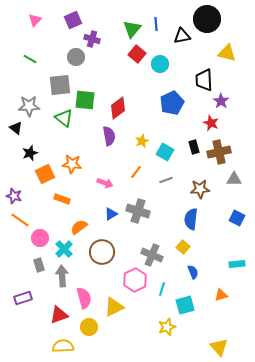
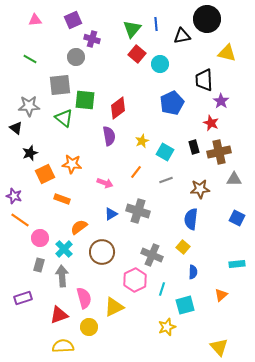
pink triangle at (35, 20): rotated 40 degrees clockwise
gray rectangle at (39, 265): rotated 32 degrees clockwise
blue semicircle at (193, 272): rotated 24 degrees clockwise
orange triangle at (221, 295): rotated 24 degrees counterclockwise
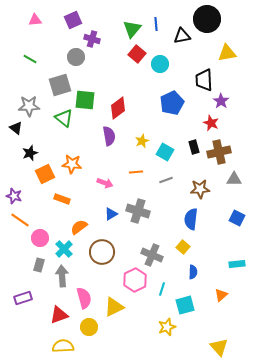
yellow triangle at (227, 53): rotated 24 degrees counterclockwise
gray square at (60, 85): rotated 10 degrees counterclockwise
orange line at (136, 172): rotated 48 degrees clockwise
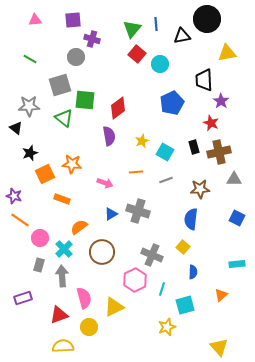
purple square at (73, 20): rotated 18 degrees clockwise
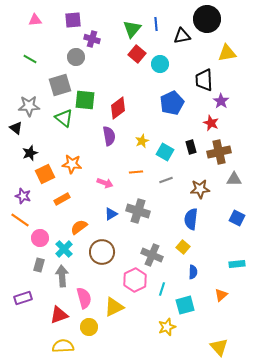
black rectangle at (194, 147): moved 3 px left
purple star at (14, 196): moved 9 px right
orange rectangle at (62, 199): rotated 49 degrees counterclockwise
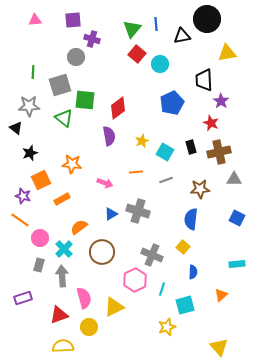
green line at (30, 59): moved 3 px right, 13 px down; rotated 64 degrees clockwise
orange square at (45, 174): moved 4 px left, 6 px down
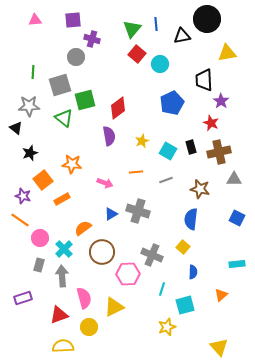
green square at (85, 100): rotated 20 degrees counterclockwise
cyan square at (165, 152): moved 3 px right, 1 px up
orange square at (41, 180): moved 2 px right; rotated 12 degrees counterclockwise
brown star at (200, 189): rotated 18 degrees clockwise
orange semicircle at (79, 227): moved 4 px right, 1 px down
pink hexagon at (135, 280): moved 7 px left, 6 px up; rotated 25 degrees clockwise
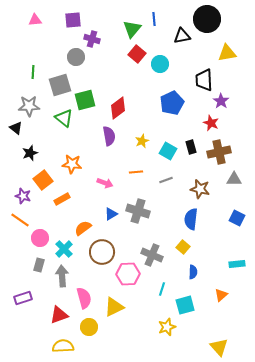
blue line at (156, 24): moved 2 px left, 5 px up
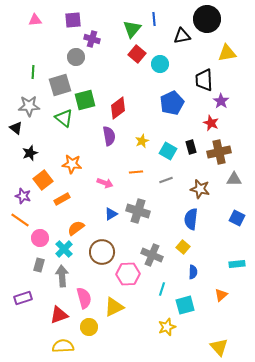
orange semicircle at (83, 228): moved 7 px left
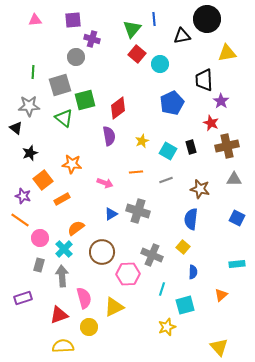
brown cross at (219, 152): moved 8 px right, 6 px up
